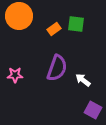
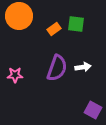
white arrow: moved 13 px up; rotated 133 degrees clockwise
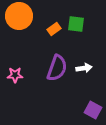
white arrow: moved 1 px right, 1 px down
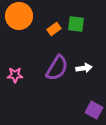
purple semicircle: rotated 12 degrees clockwise
purple square: moved 1 px right
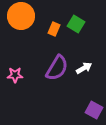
orange circle: moved 2 px right
green square: rotated 24 degrees clockwise
orange rectangle: rotated 32 degrees counterclockwise
white arrow: rotated 21 degrees counterclockwise
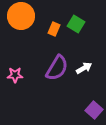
purple square: rotated 12 degrees clockwise
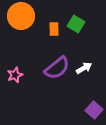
orange rectangle: rotated 24 degrees counterclockwise
purple semicircle: rotated 20 degrees clockwise
pink star: rotated 21 degrees counterclockwise
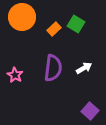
orange circle: moved 1 px right, 1 px down
orange rectangle: rotated 48 degrees clockwise
purple semicircle: moved 4 px left; rotated 44 degrees counterclockwise
pink star: rotated 21 degrees counterclockwise
purple square: moved 4 px left, 1 px down
